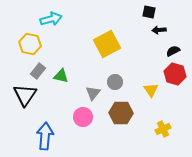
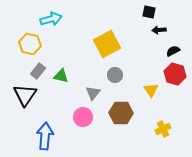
gray circle: moved 7 px up
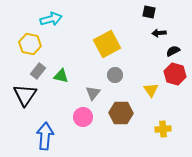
black arrow: moved 3 px down
yellow cross: rotated 21 degrees clockwise
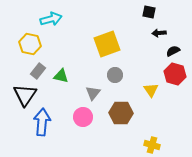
yellow square: rotated 8 degrees clockwise
yellow cross: moved 11 px left, 16 px down; rotated 21 degrees clockwise
blue arrow: moved 3 px left, 14 px up
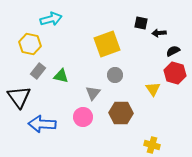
black square: moved 8 px left, 11 px down
red hexagon: moved 1 px up
yellow triangle: moved 2 px right, 1 px up
black triangle: moved 6 px left, 2 px down; rotated 10 degrees counterclockwise
blue arrow: moved 2 px down; rotated 92 degrees counterclockwise
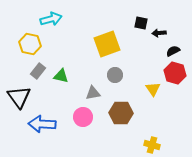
gray triangle: rotated 42 degrees clockwise
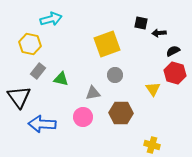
green triangle: moved 3 px down
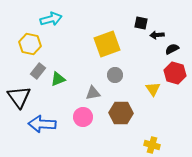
black arrow: moved 2 px left, 2 px down
black semicircle: moved 1 px left, 2 px up
green triangle: moved 3 px left; rotated 35 degrees counterclockwise
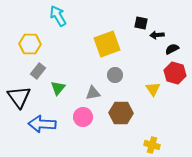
cyan arrow: moved 7 px right, 3 px up; rotated 105 degrees counterclockwise
yellow hexagon: rotated 10 degrees counterclockwise
green triangle: moved 9 px down; rotated 28 degrees counterclockwise
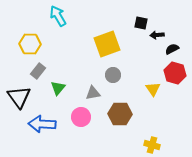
gray circle: moved 2 px left
brown hexagon: moved 1 px left, 1 px down
pink circle: moved 2 px left
